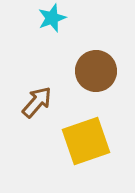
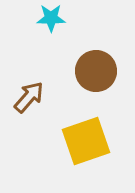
cyan star: moved 1 px left; rotated 20 degrees clockwise
brown arrow: moved 8 px left, 5 px up
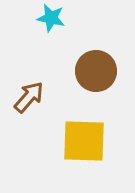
cyan star: rotated 12 degrees clockwise
yellow square: moved 2 px left; rotated 21 degrees clockwise
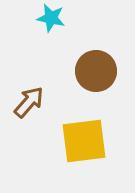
brown arrow: moved 5 px down
yellow square: rotated 9 degrees counterclockwise
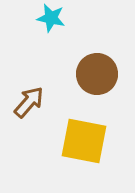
brown circle: moved 1 px right, 3 px down
yellow square: rotated 18 degrees clockwise
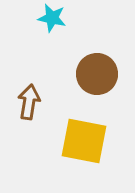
cyan star: moved 1 px right
brown arrow: rotated 32 degrees counterclockwise
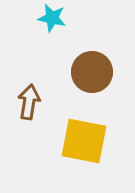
brown circle: moved 5 px left, 2 px up
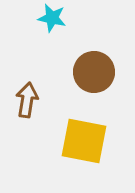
brown circle: moved 2 px right
brown arrow: moved 2 px left, 2 px up
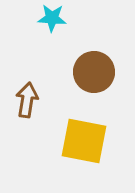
cyan star: rotated 8 degrees counterclockwise
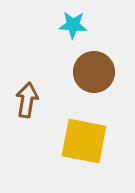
cyan star: moved 21 px right, 7 px down
